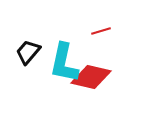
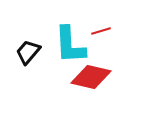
cyan L-shape: moved 6 px right, 18 px up; rotated 15 degrees counterclockwise
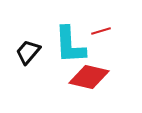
red diamond: moved 2 px left
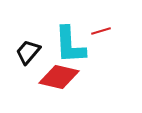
red diamond: moved 30 px left
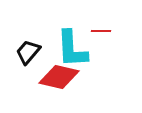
red line: rotated 18 degrees clockwise
cyan L-shape: moved 2 px right, 4 px down
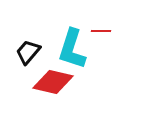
cyan L-shape: rotated 21 degrees clockwise
red diamond: moved 6 px left, 5 px down
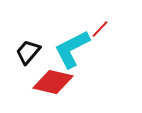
red line: moved 1 px left, 2 px up; rotated 48 degrees counterclockwise
cyan L-shape: rotated 45 degrees clockwise
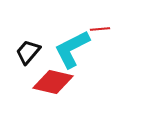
red line: rotated 42 degrees clockwise
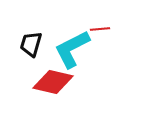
black trapezoid: moved 3 px right, 8 px up; rotated 24 degrees counterclockwise
